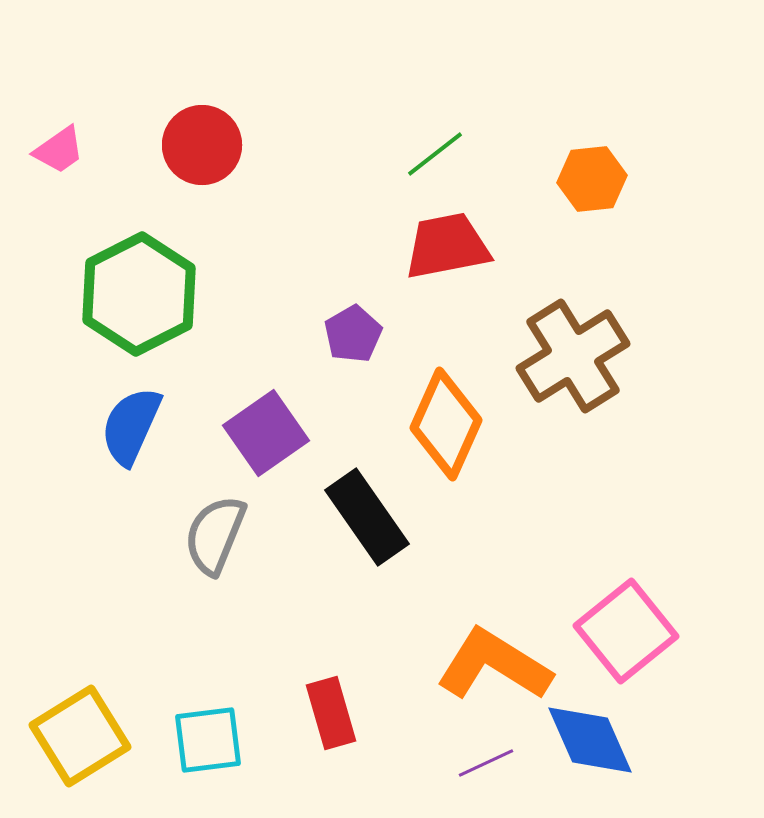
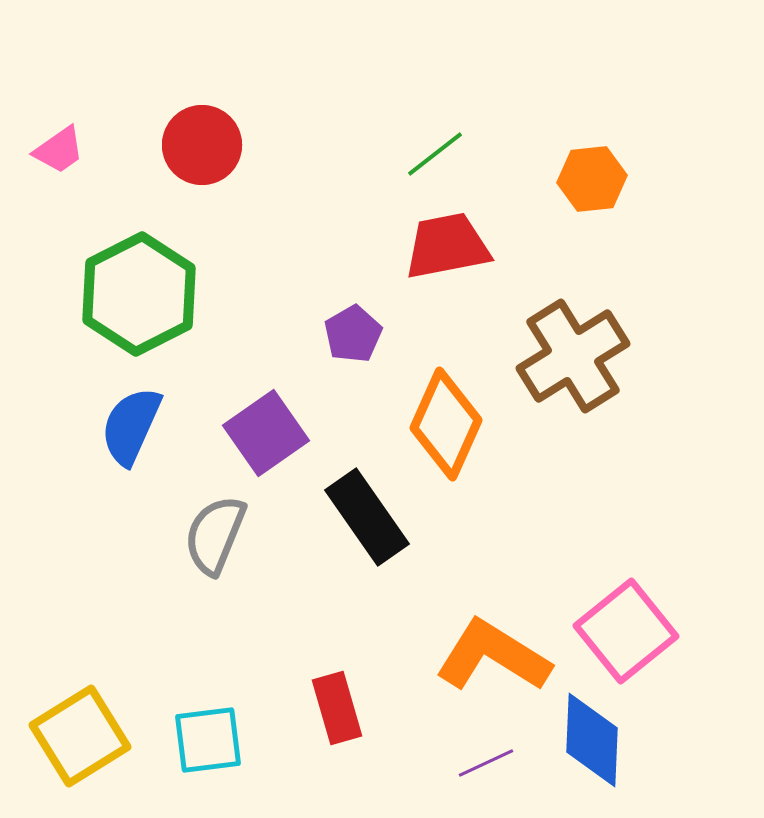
orange L-shape: moved 1 px left, 9 px up
red rectangle: moved 6 px right, 5 px up
blue diamond: moved 2 px right; rotated 26 degrees clockwise
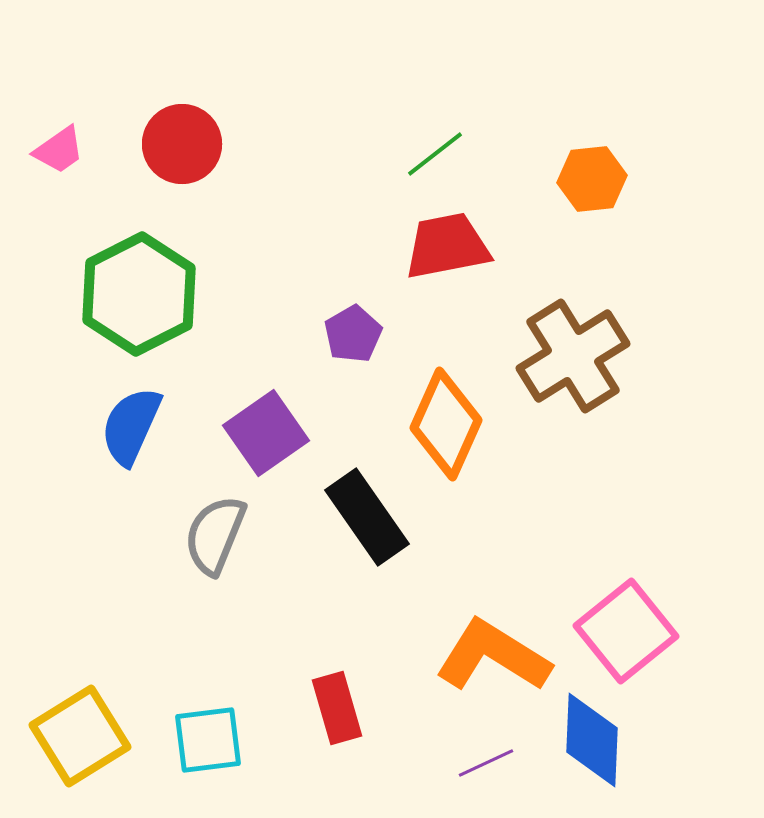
red circle: moved 20 px left, 1 px up
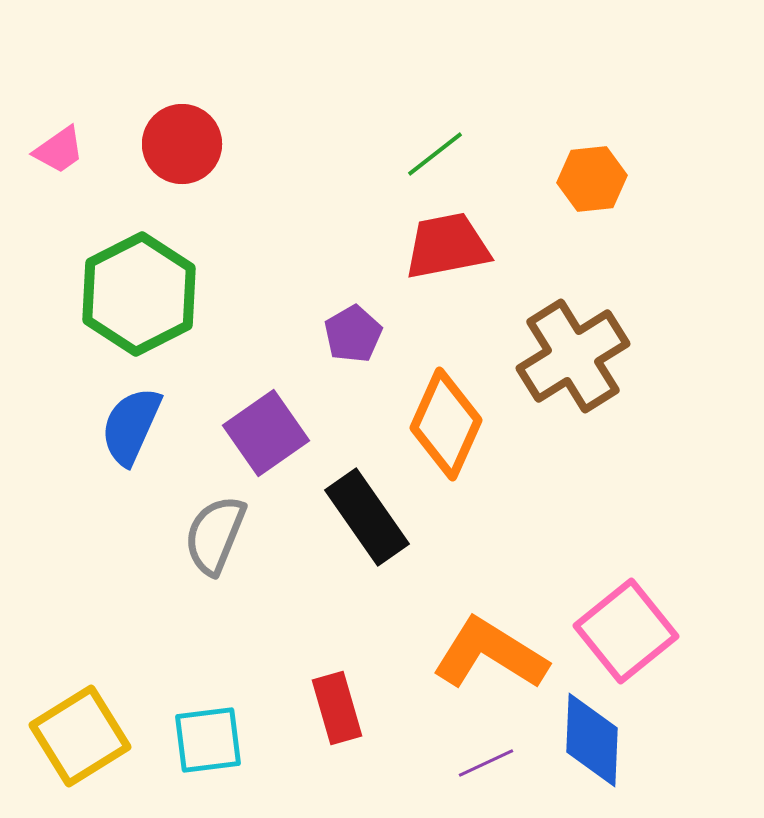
orange L-shape: moved 3 px left, 2 px up
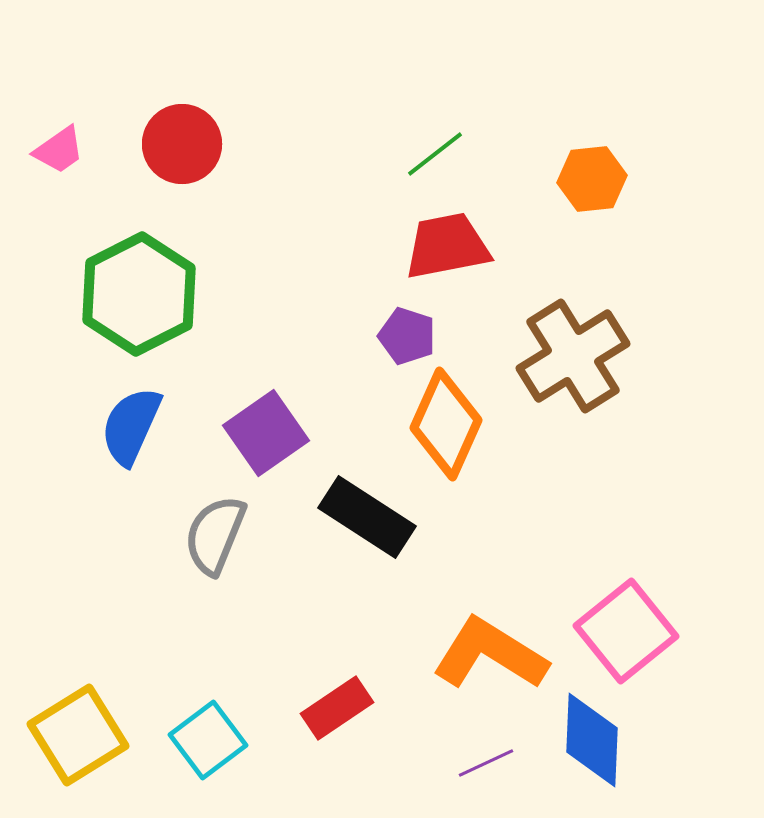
purple pentagon: moved 54 px right, 2 px down; rotated 24 degrees counterclockwise
black rectangle: rotated 22 degrees counterclockwise
red rectangle: rotated 72 degrees clockwise
yellow square: moved 2 px left, 1 px up
cyan square: rotated 30 degrees counterclockwise
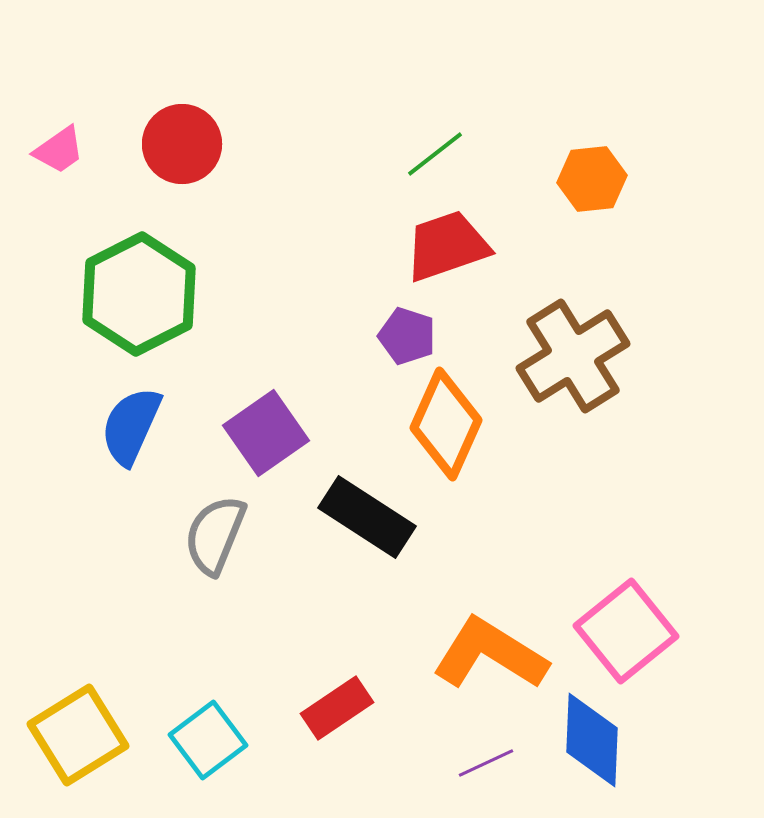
red trapezoid: rotated 8 degrees counterclockwise
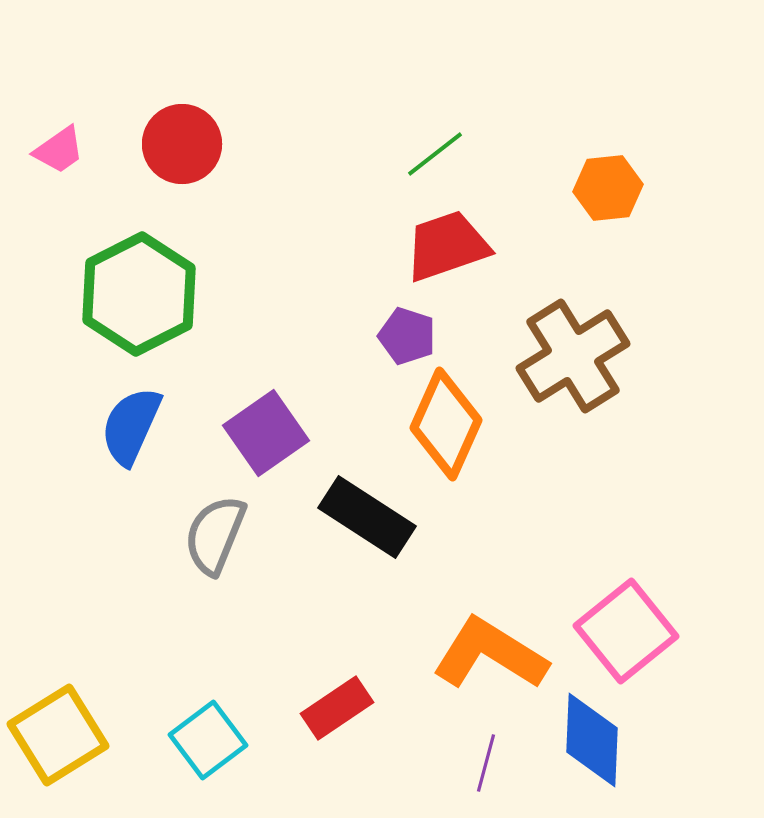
orange hexagon: moved 16 px right, 9 px down
yellow square: moved 20 px left
purple line: rotated 50 degrees counterclockwise
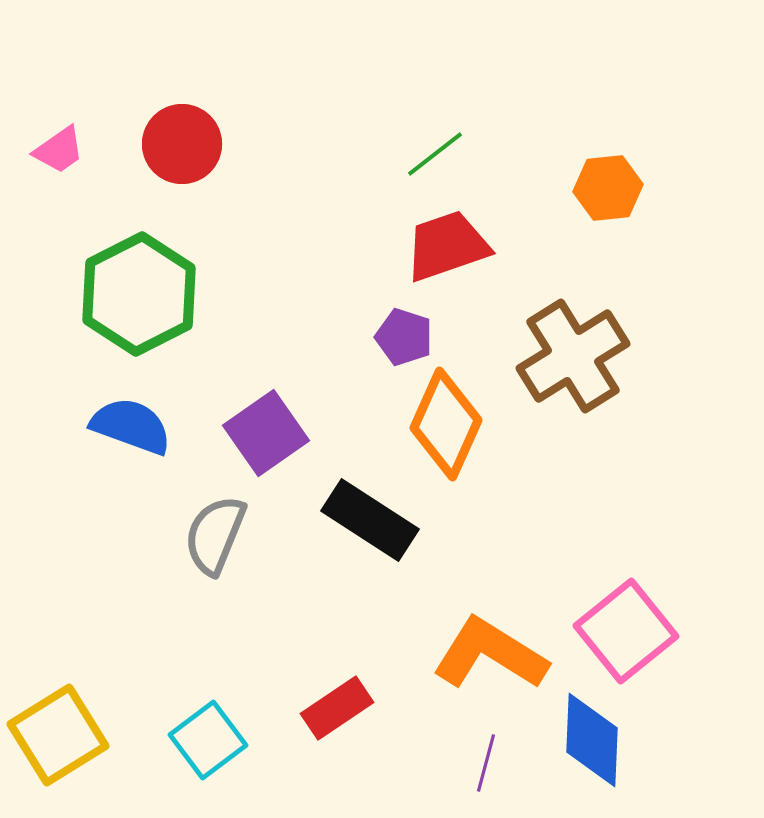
purple pentagon: moved 3 px left, 1 px down
blue semicircle: rotated 86 degrees clockwise
black rectangle: moved 3 px right, 3 px down
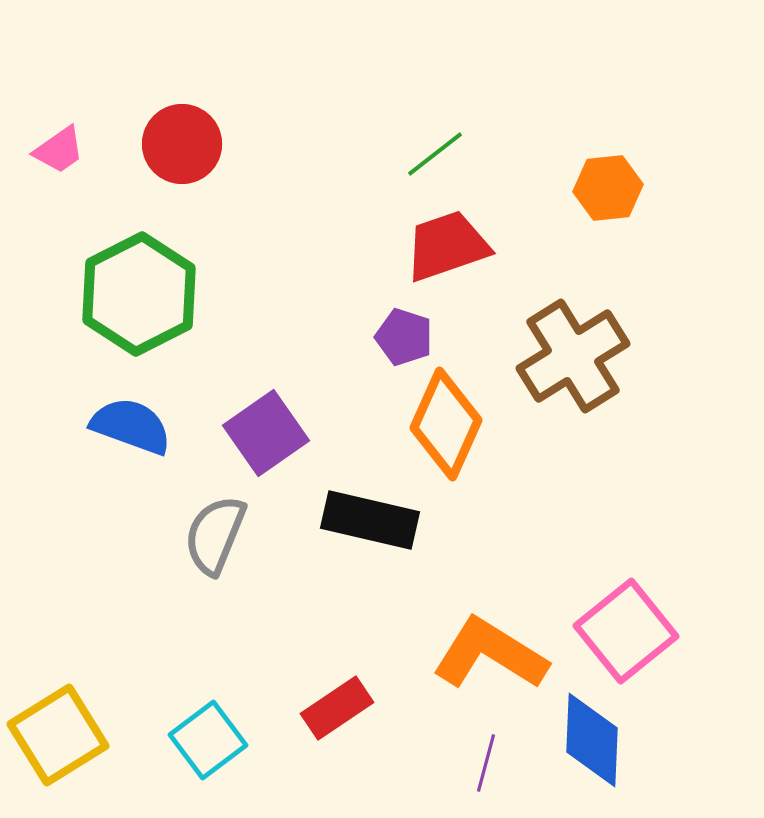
black rectangle: rotated 20 degrees counterclockwise
